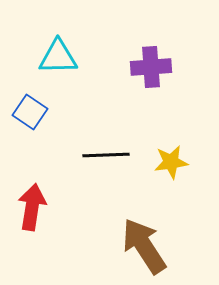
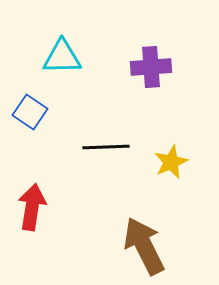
cyan triangle: moved 4 px right
black line: moved 8 px up
yellow star: rotated 16 degrees counterclockwise
brown arrow: rotated 6 degrees clockwise
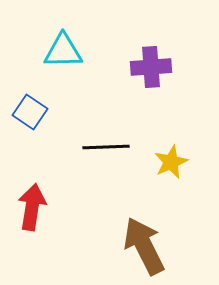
cyan triangle: moved 1 px right, 6 px up
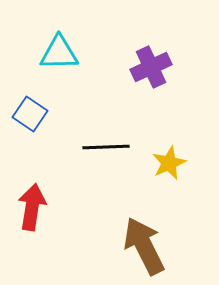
cyan triangle: moved 4 px left, 2 px down
purple cross: rotated 21 degrees counterclockwise
blue square: moved 2 px down
yellow star: moved 2 px left, 1 px down
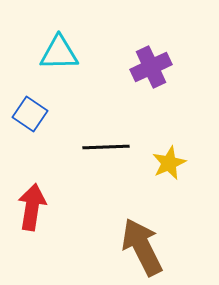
brown arrow: moved 2 px left, 1 px down
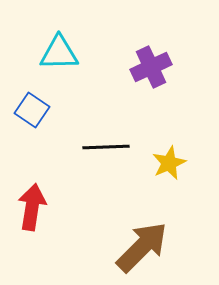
blue square: moved 2 px right, 4 px up
brown arrow: rotated 72 degrees clockwise
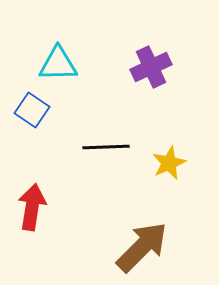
cyan triangle: moved 1 px left, 11 px down
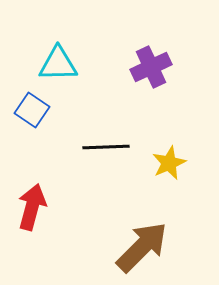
red arrow: rotated 6 degrees clockwise
